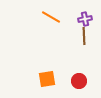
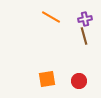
brown line: rotated 12 degrees counterclockwise
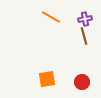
red circle: moved 3 px right, 1 px down
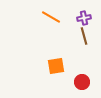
purple cross: moved 1 px left, 1 px up
orange square: moved 9 px right, 13 px up
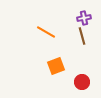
orange line: moved 5 px left, 15 px down
brown line: moved 2 px left
orange square: rotated 12 degrees counterclockwise
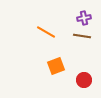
brown line: rotated 66 degrees counterclockwise
red circle: moved 2 px right, 2 px up
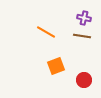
purple cross: rotated 24 degrees clockwise
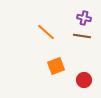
orange line: rotated 12 degrees clockwise
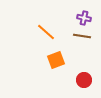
orange square: moved 6 px up
